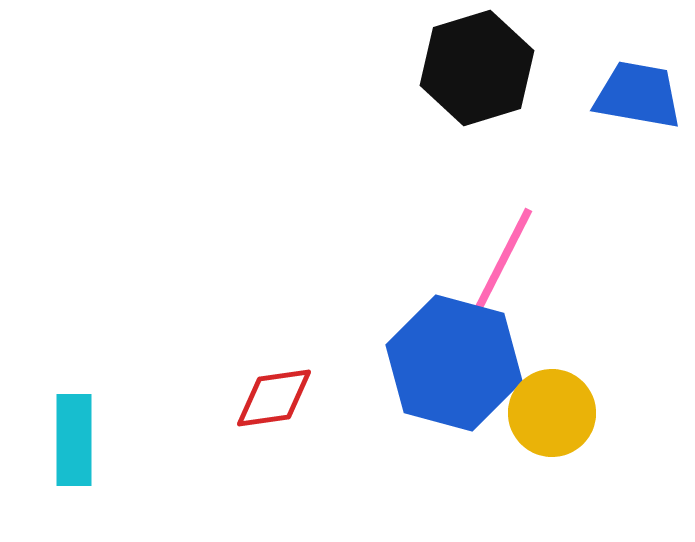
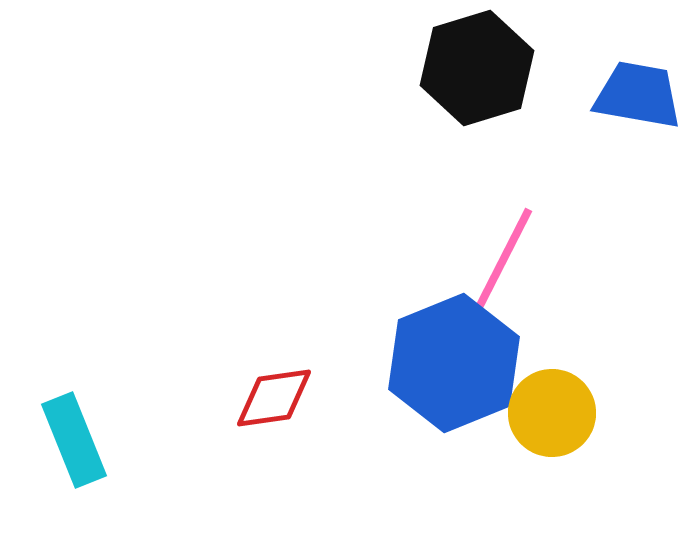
blue hexagon: rotated 23 degrees clockwise
cyan rectangle: rotated 22 degrees counterclockwise
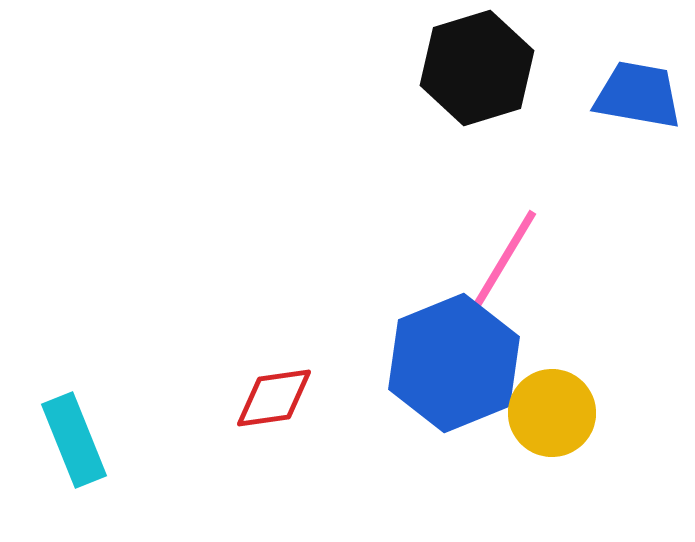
pink line: rotated 4 degrees clockwise
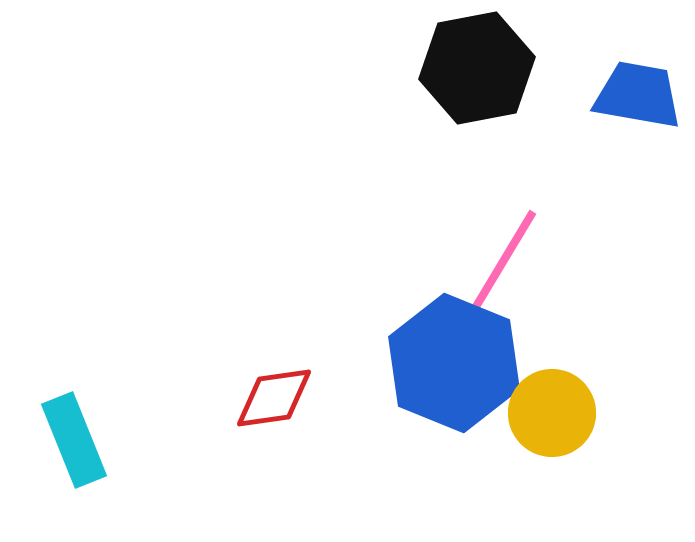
black hexagon: rotated 6 degrees clockwise
blue hexagon: rotated 16 degrees counterclockwise
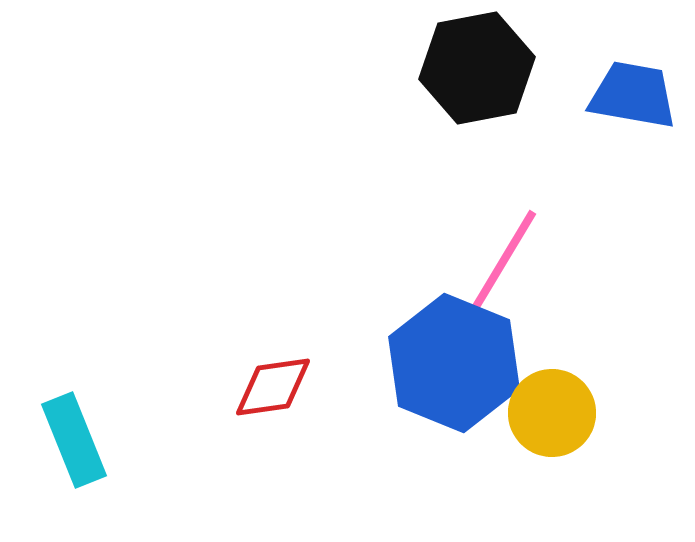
blue trapezoid: moved 5 px left
red diamond: moved 1 px left, 11 px up
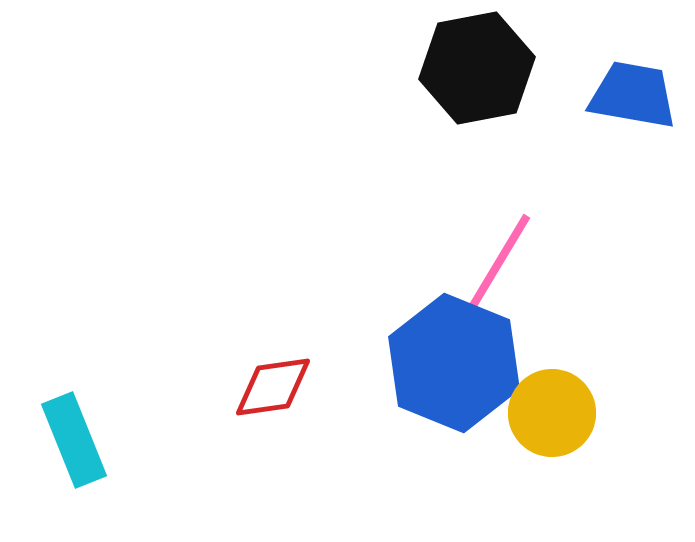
pink line: moved 6 px left, 4 px down
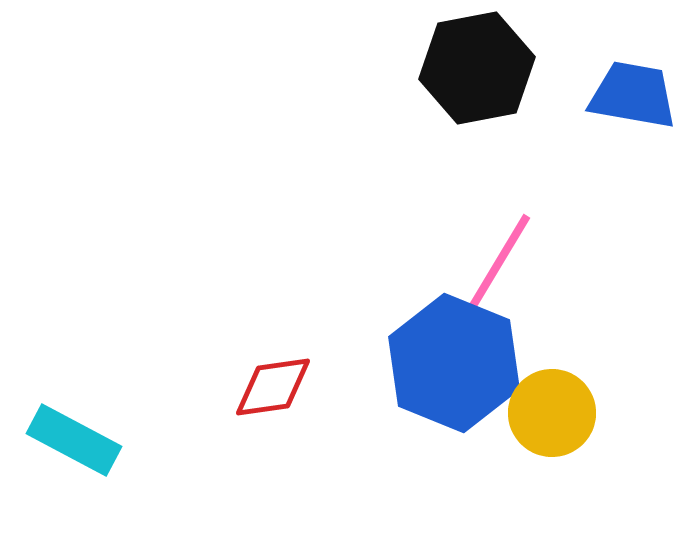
cyan rectangle: rotated 40 degrees counterclockwise
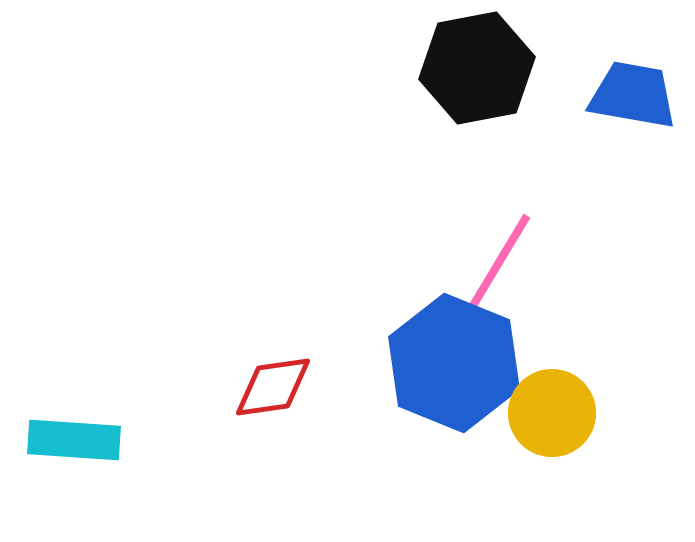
cyan rectangle: rotated 24 degrees counterclockwise
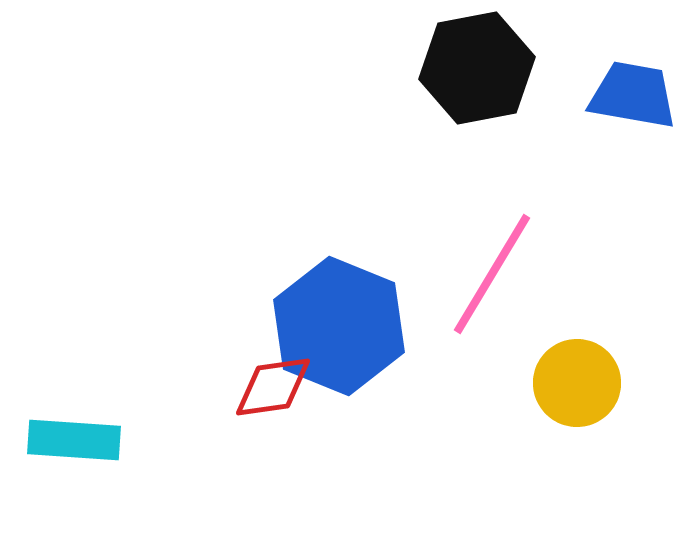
blue hexagon: moved 115 px left, 37 px up
yellow circle: moved 25 px right, 30 px up
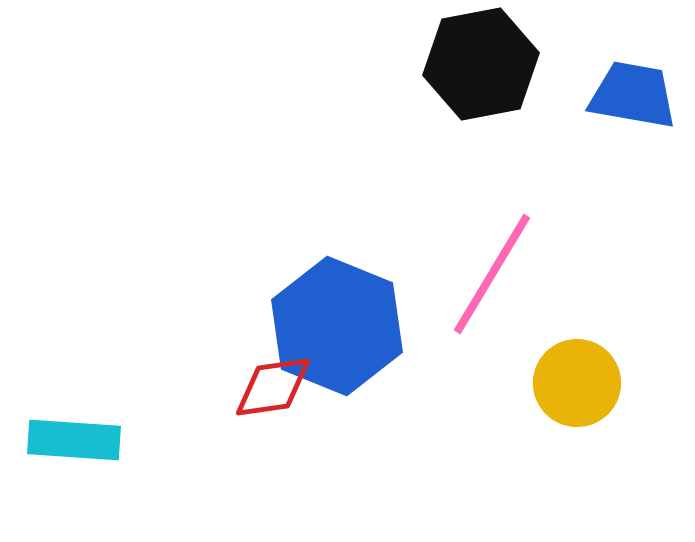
black hexagon: moved 4 px right, 4 px up
blue hexagon: moved 2 px left
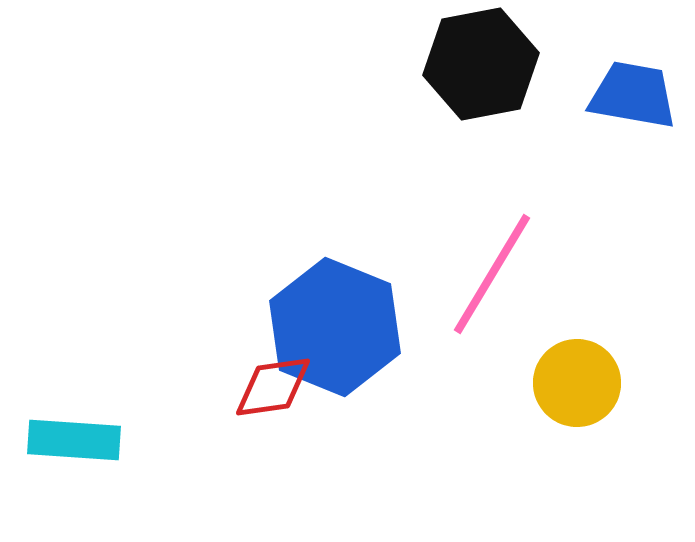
blue hexagon: moved 2 px left, 1 px down
